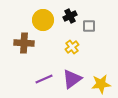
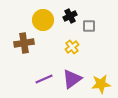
brown cross: rotated 12 degrees counterclockwise
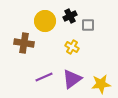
yellow circle: moved 2 px right, 1 px down
gray square: moved 1 px left, 1 px up
brown cross: rotated 18 degrees clockwise
yellow cross: rotated 24 degrees counterclockwise
purple line: moved 2 px up
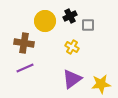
purple line: moved 19 px left, 9 px up
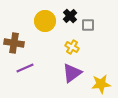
black cross: rotated 16 degrees counterclockwise
brown cross: moved 10 px left
purple triangle: moved 6 px up
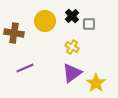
black cross: moved 2 px right
gray square: moved 1 px right, 1 px up
brown cross: moved 10 px up
yellow star: moved 5 px left, 1 px up; rotated 30 degrees counterclockwise
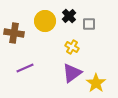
black cross: moved 3 px left
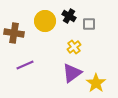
black cross: rotated 16 degrees counterclockwise
yellow cross: moved 2 px right; rotated 24 degrees clockwise
purple line: moved 3 px up
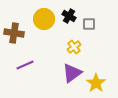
yellow circle: moved 1 px left, 2 px up
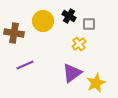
yellow circle: moved 1 px left, 2 px down
yellow cross: moved 5 px right, 3 px up
yellow star: rotated 12 degrees clockwise
